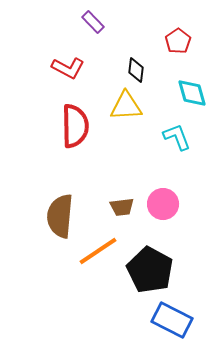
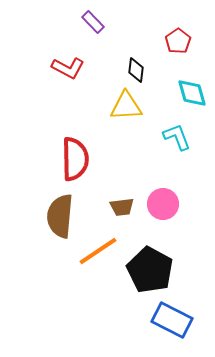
red semicircle: moved 33 px down
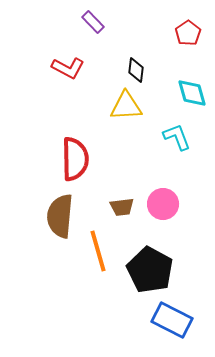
red pentagon: moved 10 px right, 8 px up
orange line: rotated 72 degrees counterclockwise
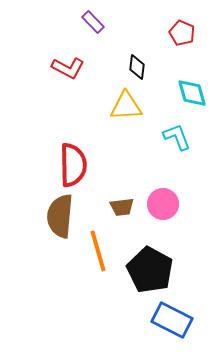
red pentagon: moved 6 px left; rotated 15 degrees counterclockwise
black diamond: moved 1 px right, 3 px up
red semicircle: moved 2 px left, 6 px down
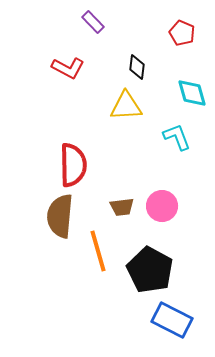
pink circle: moved 1 px left, 2 px down
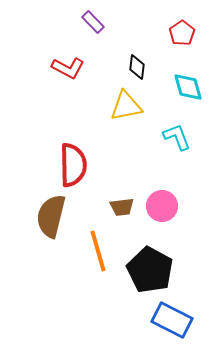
red pentagon: rotated 15 degrees clockwise
cyan diamond: moved 4 px left, 6 px up
yellow triangle: rotated 8 degrees counterclockwise
brown semicircle: moved 9 px left; rotated 9 degrees clockwise
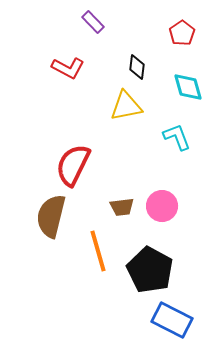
red semicircle: rotated 153 degrees counterclockwise
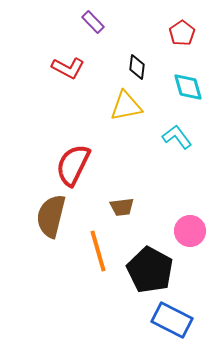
cyan L-shape: rotated 16 degrees counterclockwise
pink circle: moved 28 px right, 25 px down
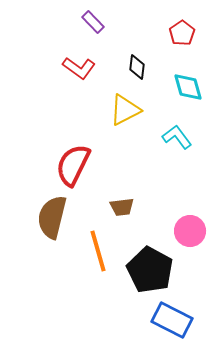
red L-shape: moved 11 px right; rotated 8 degrees clockwise
yellow triangle: moved 1 px left, 4 px down; rotated 16 degrees counterclockwise
brown semicircle: moved 1 px right, 1 px down
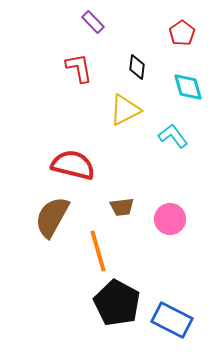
red L-shape: rotated 136 degrees counterclockwise
cyan L-shape: moved 4 px left, 1 px up
red semicircle: rotated 78 degrees clockwise
brown semicircle: rotated 15 degrees clockwise
pink circle: moved 20 px left, 12 px up
black pentagon: moved 33 px left, 33 px down
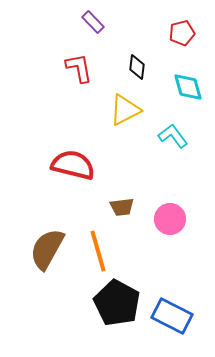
red pentagon: rotated 20 degrees clockwise
brown semicircle: moved 5 px left, 32 px down
blue rectangle: moved 4 px up
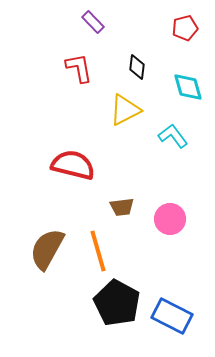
red pentagon: moved 3 px right, 5 px up
